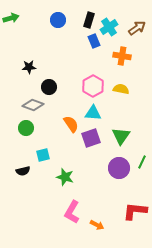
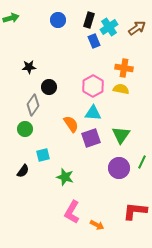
orange cross: moved 2 px right, 12 px down
gray diamond: rotated 75 degrees counterclockwise
green circle: moved 1 px left, 1 px down
green triangle: moved 1 px up
black semicircle: rotated 40 degrees counterclockwise
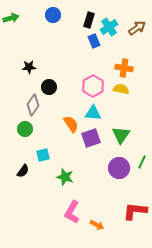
blue circle: moved 5 px left, 5 px up
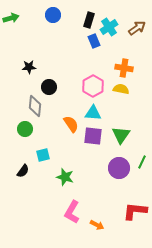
gray diamond: moved 2 px right, 1 px down; rotated 30 degrees counterclockwise
purple square: moved 2 px right, 2 px up; rotated 24 degrees clockwise
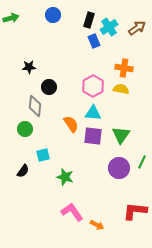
pink L-shape: rotated 115 degrees clockwise
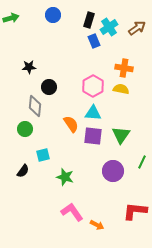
purple circle: moved 6 px left, 3 px down
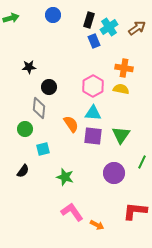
gray diamond: moved 4 px right, 2 px down
cyan square: moved 6 px up
purple circle: moved 1 px right, 2 px down
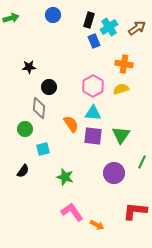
orange cross: moved 4 px up
yellow semicircle: rotated 28 degrees counterclockwise
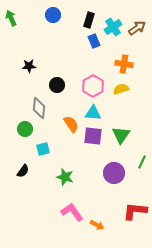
green arrow: rotated 98 degrees counterclockwise
cyan cross: moved 4 px right
black star: moved 1 px up
black circle: moved 8 px right, 2 px up
